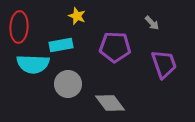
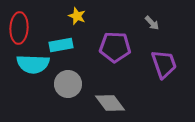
red ellipse: moved 1 px down
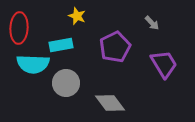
purple pentagon: rotated 28 degrees counterclockwise
purple trapezoid: rotated 12 degrees counterclockwise
gray circle: moved 2 px left, 1 px up
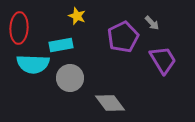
purple pentagon: moved 8 px right, 10 px up
purple trapezoid: moved 1 px left, 4 px up
gray circle: moved 4 px right, 5 px up
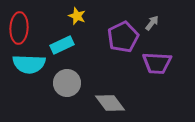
gray arrow: rotated 98 degrees counterclockwise
cyan rectangle: moved 1 px right; rotated 15 degrees counterclockwise
purple trapezoid: moved 6 px left, 3 px down; rotated 124 degrees clockwise
cyan semicircle: moved 4 px left
gray circle: moved 3 px left, 5 px down
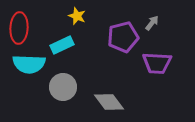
purple pentagon: rotated 12 degrees clockwise
gray circle: moved 4 px left, 4 px down
gray diamond: moved 1 px left, 1 px up
